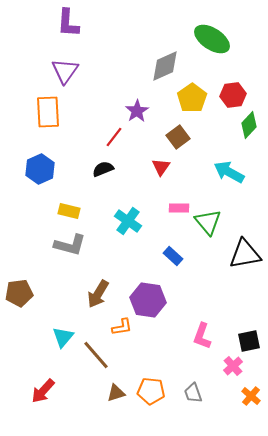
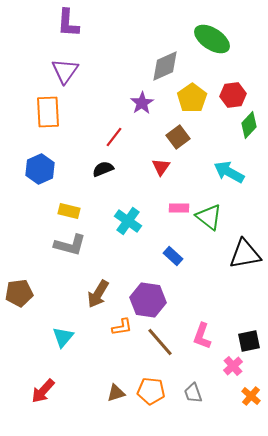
purple star: moved 5 px right, 8 px up
green triangle: moved 1 px right, 5 px up; rotated 12 degrees counterclockwise
brown line: moved 64 px right, 13 px up
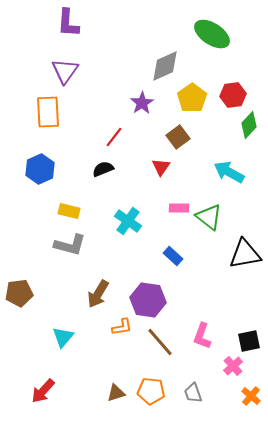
green ellipse: moved 5 px up
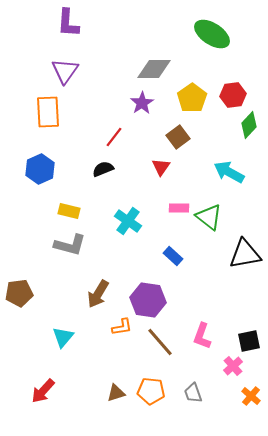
gray diamond: moved 11 px left, 3 px down; rotated 24 degrees clockwise
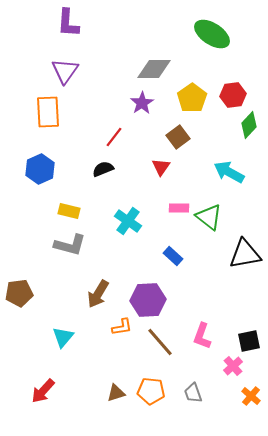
purple hexagon: rotated 12 degrees counterclockwise
